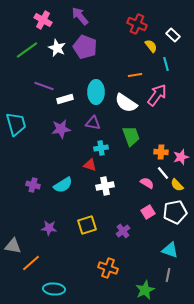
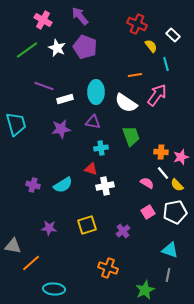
purple triangle at (93, 123): moved 1 px up
red triangle at (90, 165): moved 1 px right, 4 px down
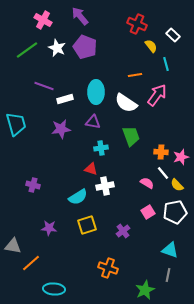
cyan semicircle at (63, 185): moved 15 px right, 12 px down
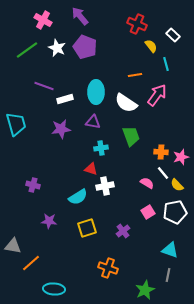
yellow square at (87, 225): moved 3 px down
purple star at (49, 228): moved 7 px up
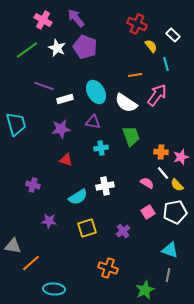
purple arrow at (80, 16): moved 4 px left, 2 px down
cyan ellipse at (96, 92): rotated 30 degrees counterclockwise
red triangle at (91, 169): moved 25 px left, 9 px up
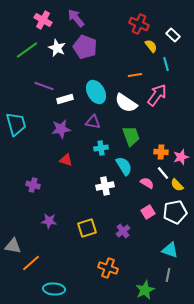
red cross at (137, 24): moved 2 px right
cyan semicircle at (78, 197): moved 46 px right, 31 px up; rotated 90 degrees counterclockwise
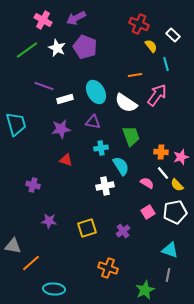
purple arrow at (76, 18): rotated 78 degrees counterclockwise
cyan semicircle at (124, 166): moved 3 px left
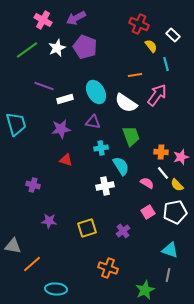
white star at (57, 48): rotated 24 degrees clockwise
orange line at (31, 263): moved 1 px right, 1 px down
cyan ellipse at (54, 289): moved 2 px right
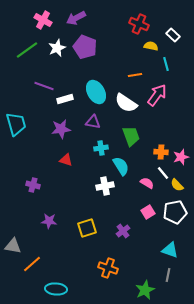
yellow semicircle at (151, 46): rotated 40 degrees counterclockwise
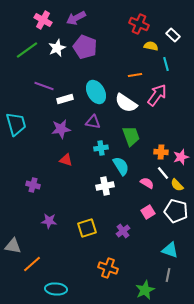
white pentagon at (175, 212): moved 1 px right, 1 px up; rotated 25 degrees clockwise
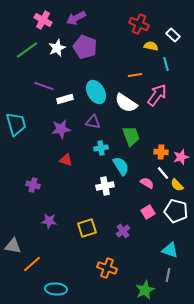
orange cross at (108, 268): moved 1 px left
